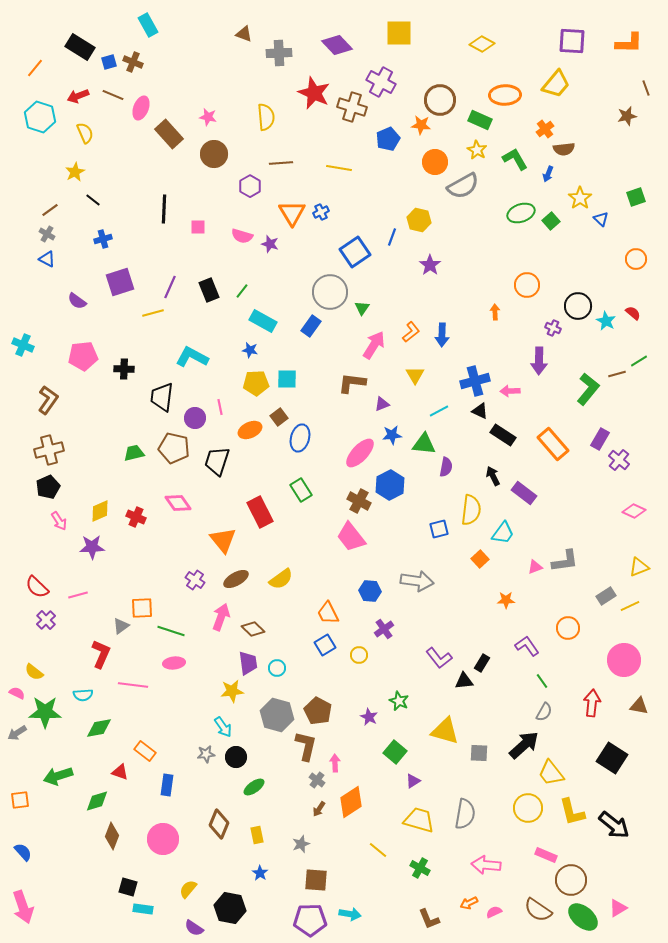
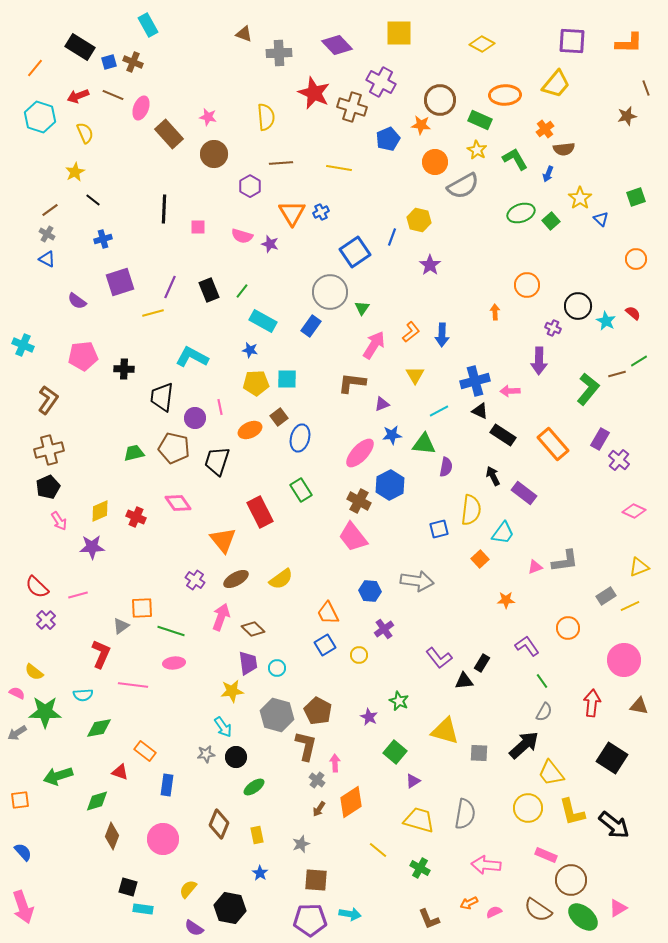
pink trapezoid at (351, 537): moved 2 px right
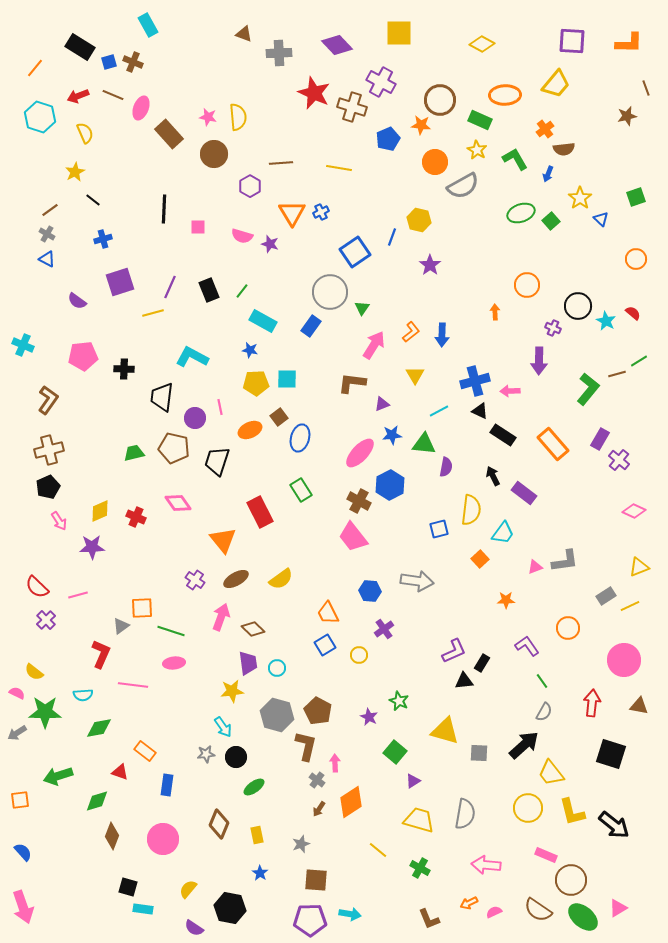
yellow semicircle at (266, 117): moved 28 px left
purple L-shape at (439, 658): moved 15 px right, 7 px up; rotated 76 degrees counterclockwise
black square at (612, 758): moved 1 px left, 4 px up; rotated 16 degrees counterclockwise
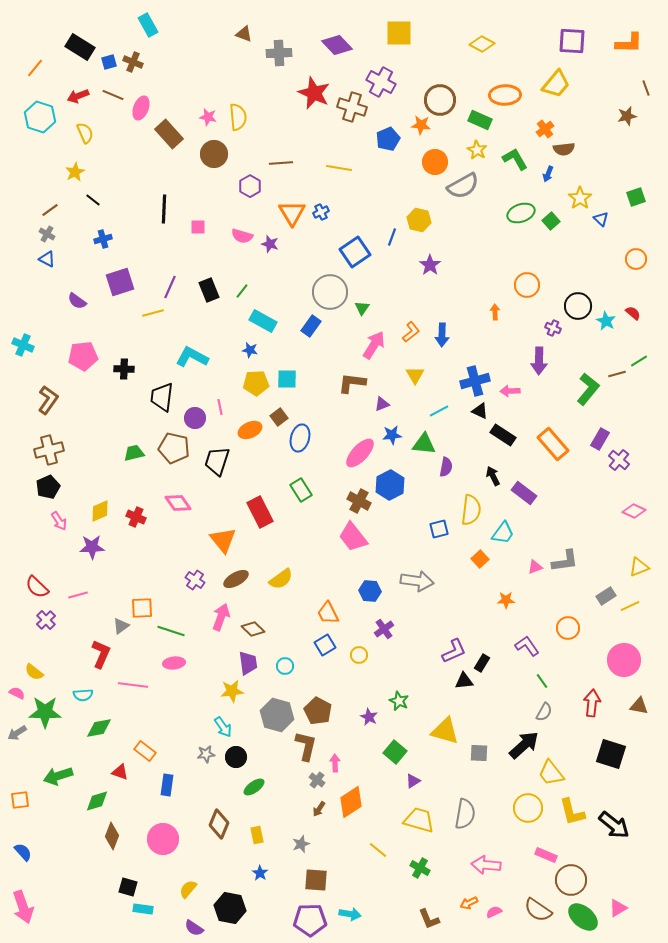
cyan circle at (277, 668): moved 8 px right, 2 px up
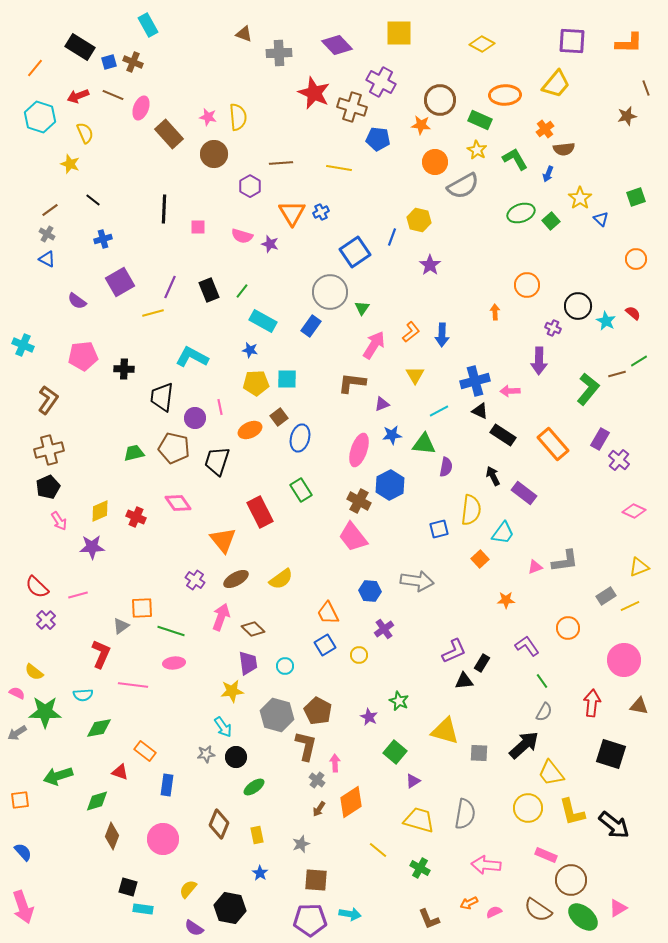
blue pentagon at (388, 139): moved 10 px left; rotated 30 degrees clockwise
yellow star at (75, 172): moved 5 px left, 8 px up; rotated 24 degrees counterclockwise
purple square at (120, 282): rotated 12 degrees counterclockwise
pink ellipse at (360, 453): moved 1 px left, 3 px up; rotated 24 degrees counterclockwise
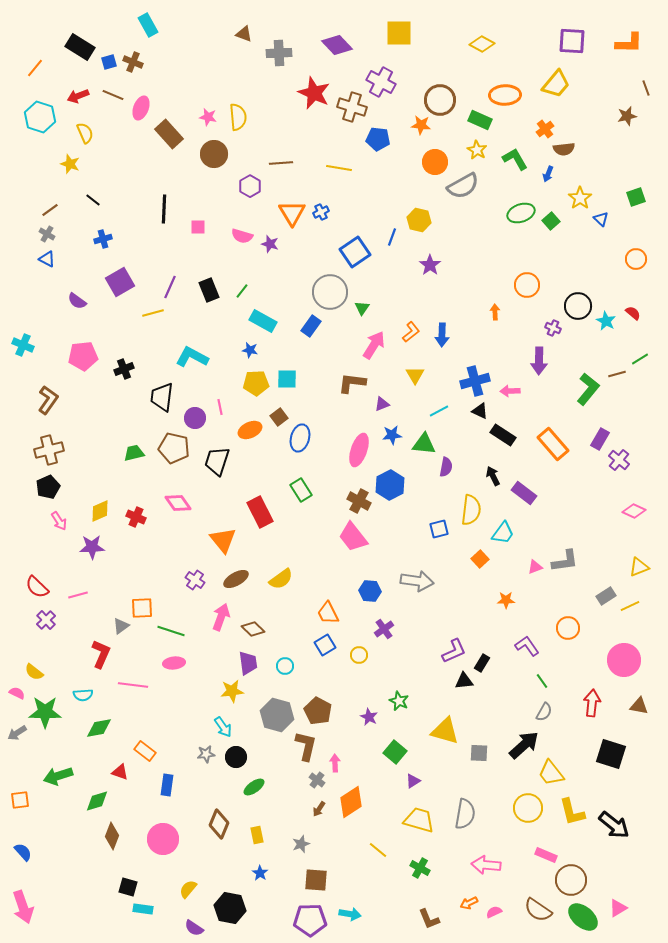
green line at (639, 361): moved 1 px right, 2 px up
black cross at (124, 369): rotated 24 degrees counterclockwise
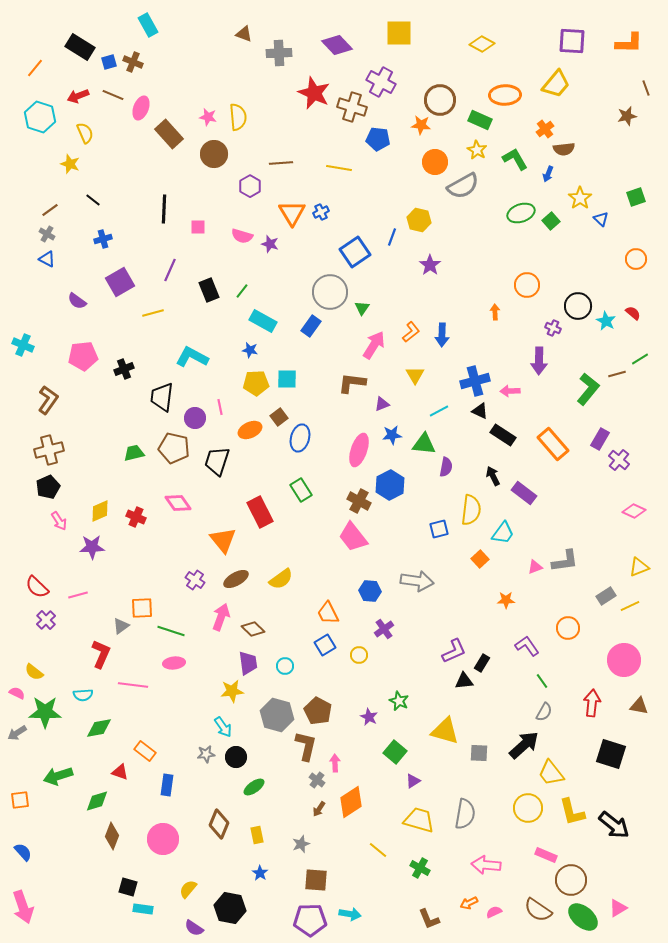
purple line at (170, 287): moved 17 px up
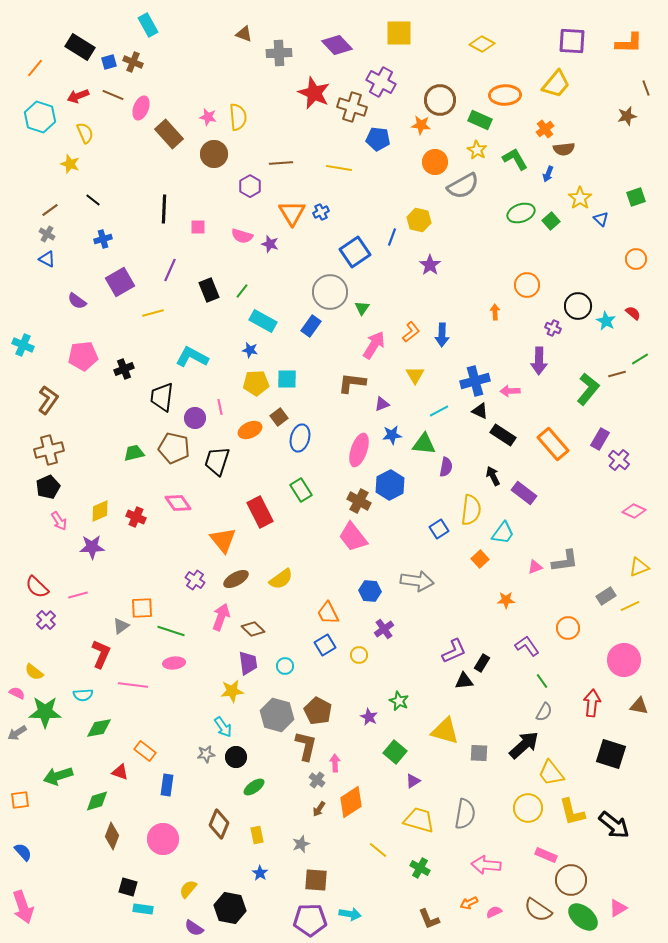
blue square at (439, 529): rotated 18 degrees counterclockwise
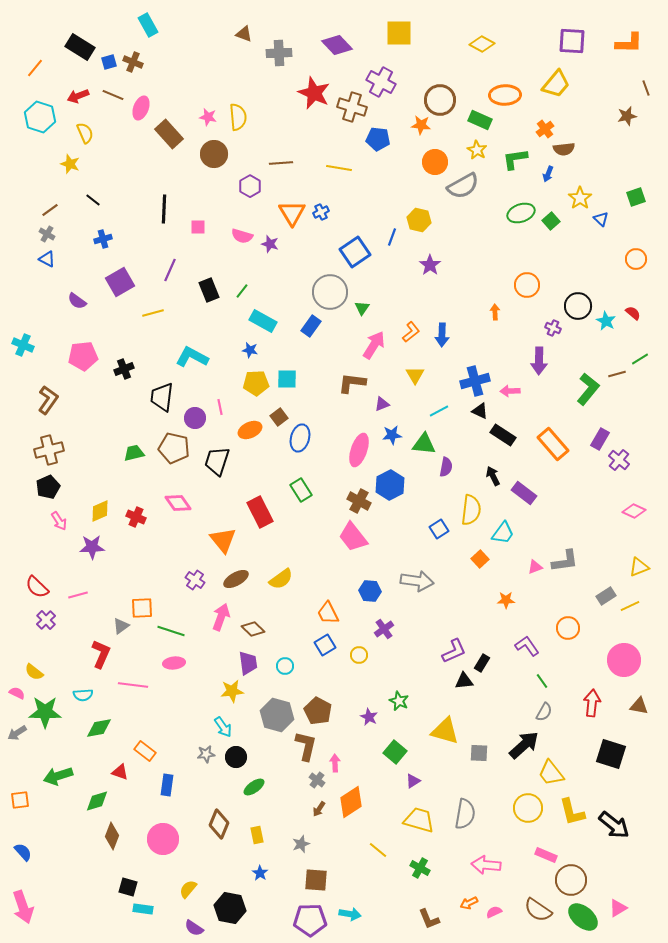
green L-shape at (515, 159): rotated 68 degrees counterclockwise
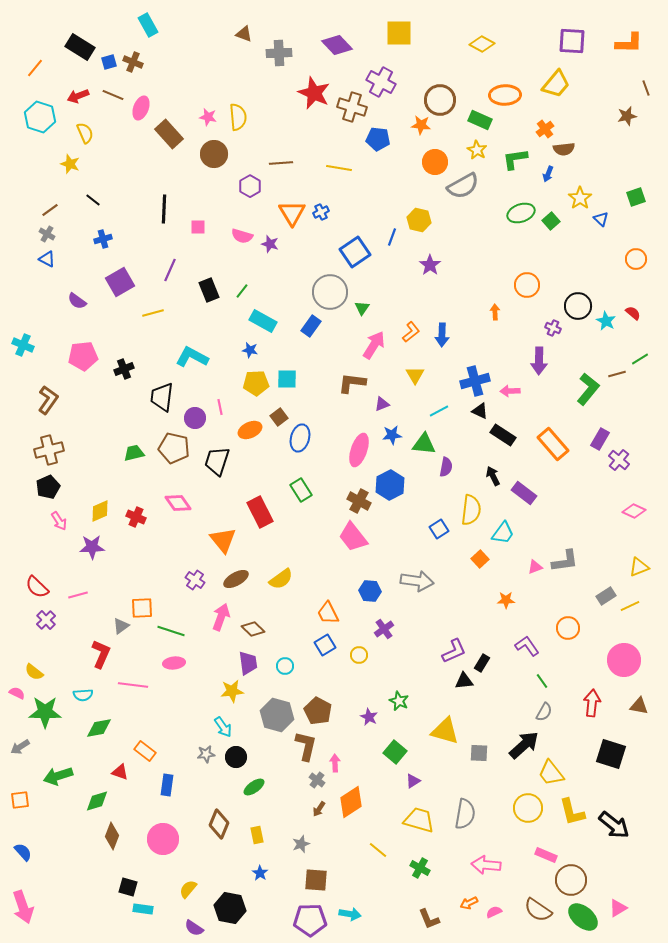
gray arrow at (17, 733): moved 3 px right, 14 px down
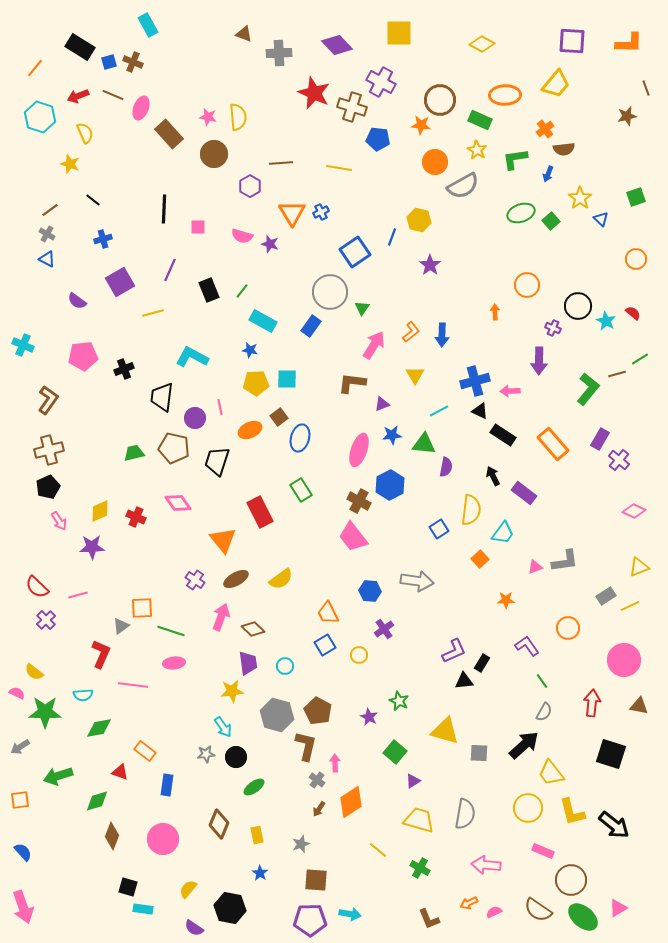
pink rectangle at (546, 855): moved 3 px left, 4 px up
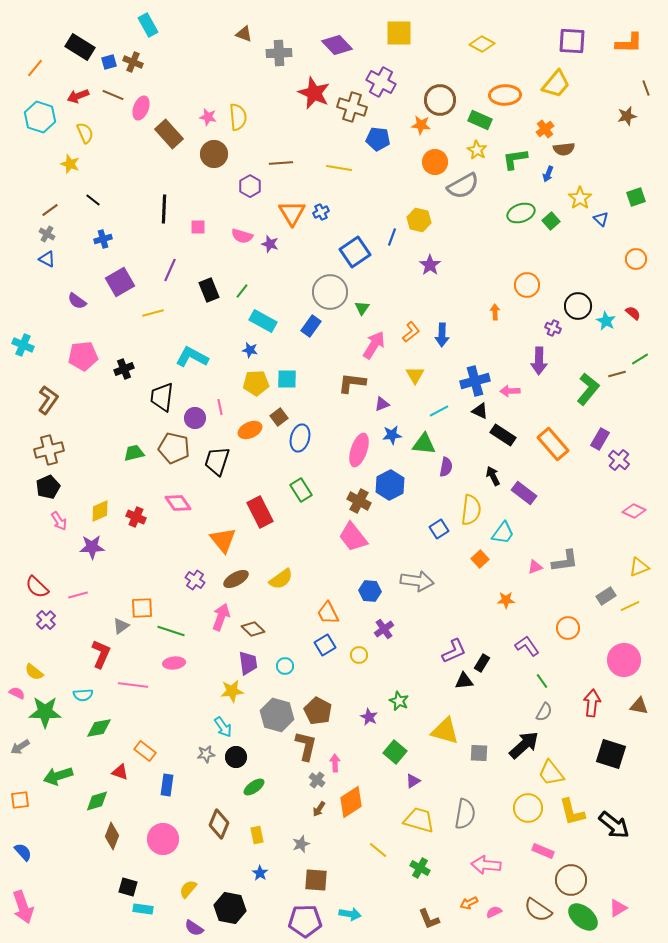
purple pentagon at (310, 920): moved 5 px left, 1 px down
